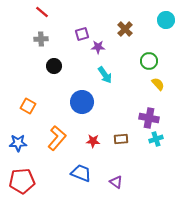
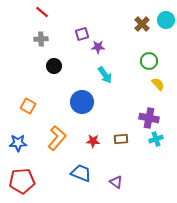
brown cross: moved 17 px right, 5 px up
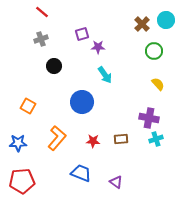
gray cross: rotated 16 degrees counterclockwise
green circle: moved 5 px right, 10 px up
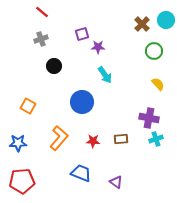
orange L-shape: moved 2 px right
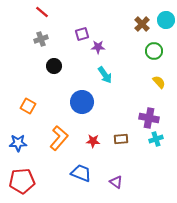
yellow semicircle: moved 1 px right, 2 px up
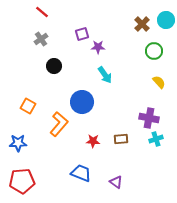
gray cross: rotated 16 degrees counterclockwise
orange L-shape: moved 14 px up
